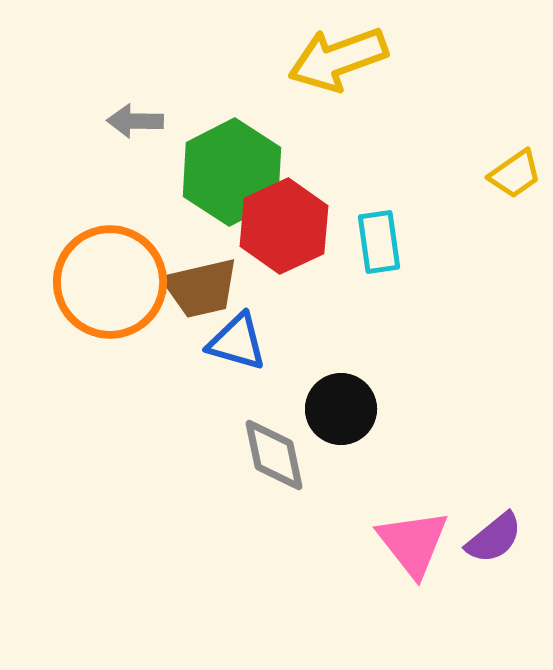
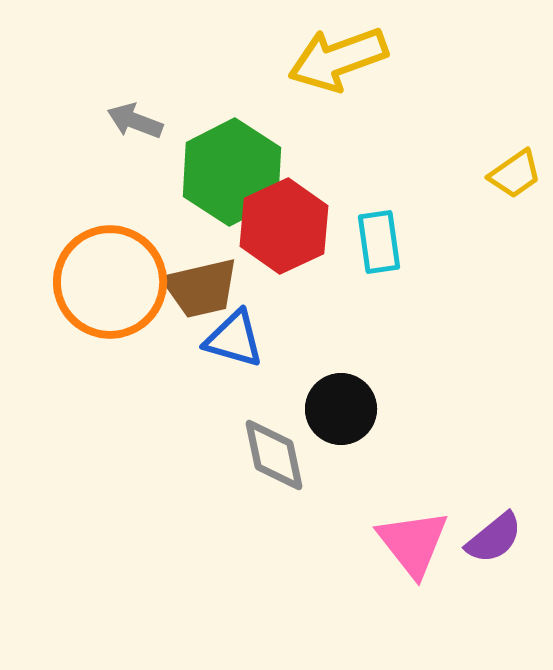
gray arrow: rotated 20 degrees clockwise
blue triangle: moved 3 px left, 3 px up
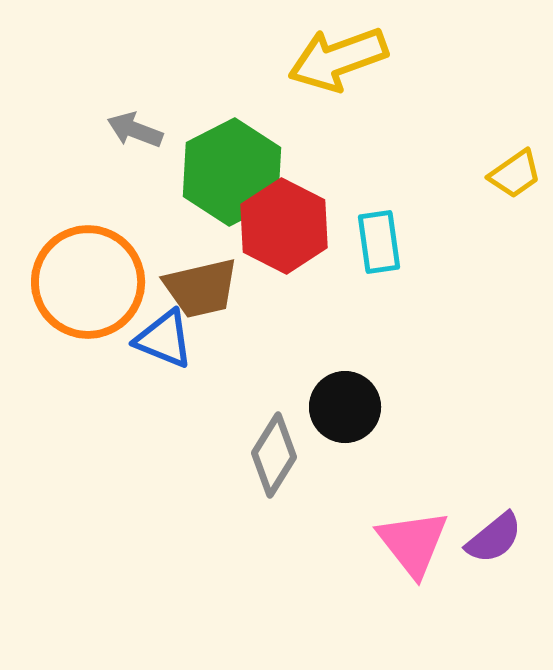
gray arrow: moved 9 px down
red hexagon: rotated 8 degrees counterclockwise
orange circle: moved 22 px left
blue triangle: moved 70 px left; rotated 6 degrees clockwise
black circle: moved 4 px right, 2 px up
gray diamond: rotated 44 degrees clockwise
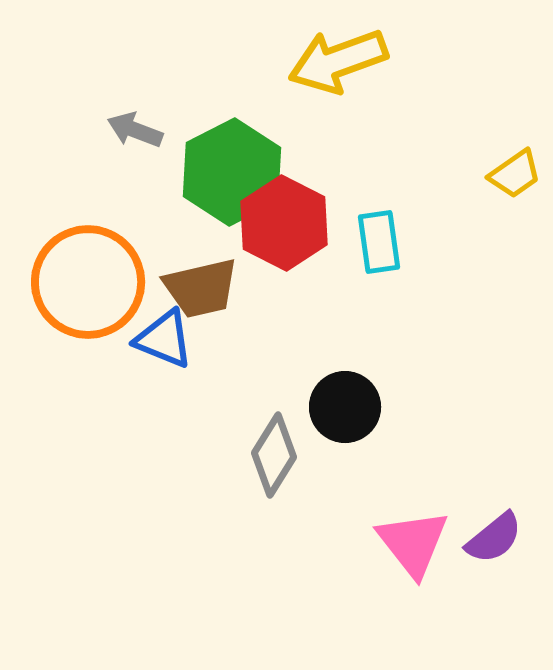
yellow arrow: moved 2 px down
red hexagon: moved 3 px up
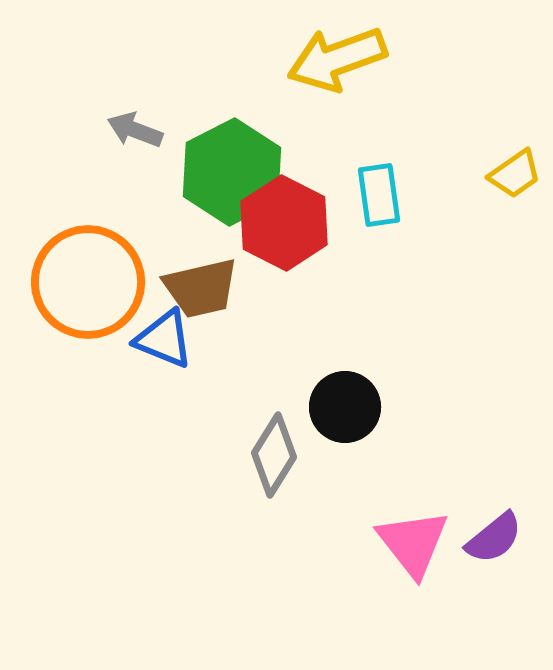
yellow arrow: moved 1 px left, 2 px up
cyan rectangle: moved 47 px up
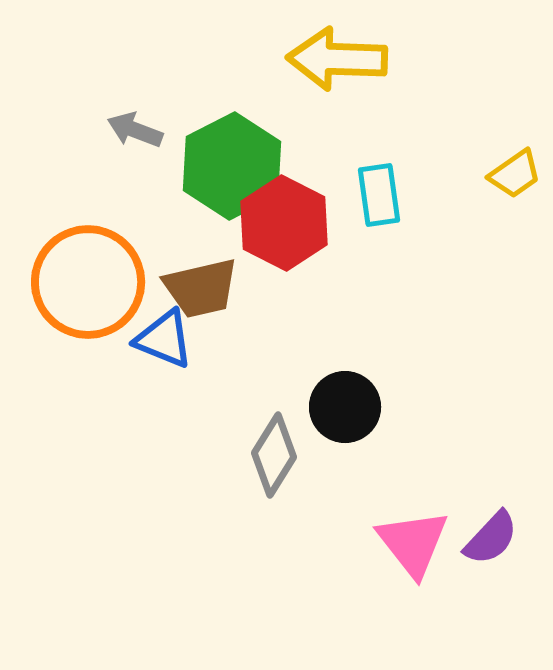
yellow arrow: rotated 22 degrees clockwise
green hexagon: moved 6 px up
purple semicircle: moved 3 px left; rotated 8 degrees counterclockwise
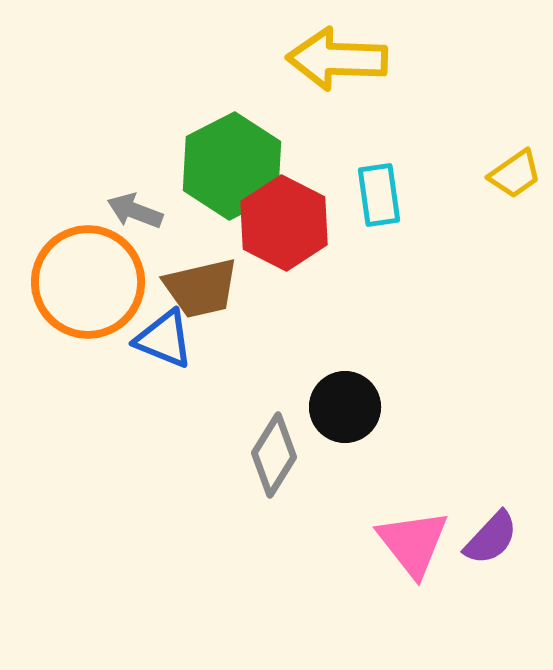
gray arrow: moved 81 px down
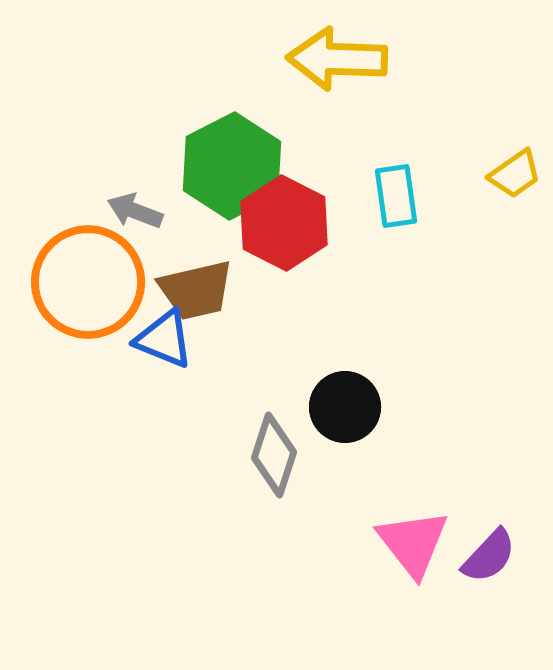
cyan rectangle: moved 17 px right, 1 px down
brown trapezoid: moved 5 px left, 2 px down
gray diamond: rotated 14 degrees counterclockwise
purple semicircle: moved 2 px left, 18 px down
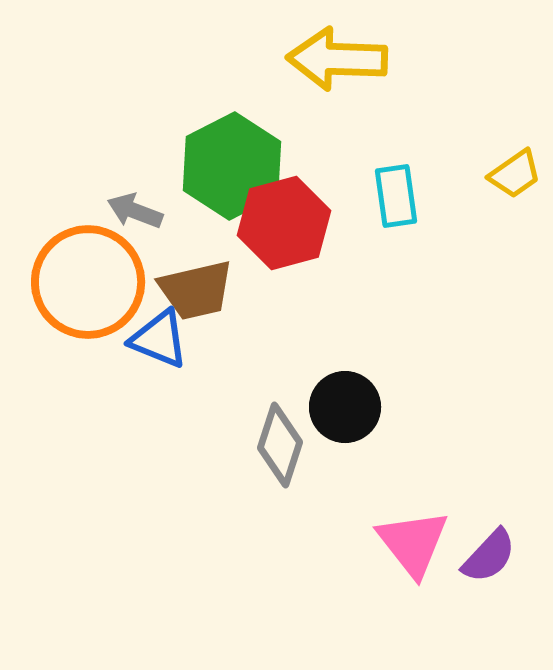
red hexagon: rotated 18 degrees clockwise
blue triangle: moved 5 px left
gray diamond: moved 6 px right, 10 px up
